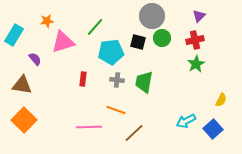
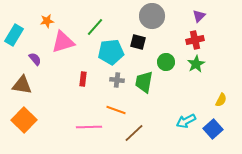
green circle: moved 4 px right, 24 px down
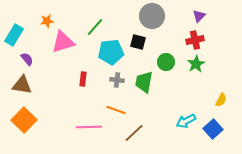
purple semicircle: moved 8 px left
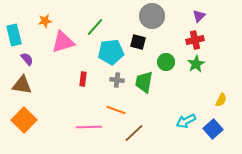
orange star: moved 2 px left
cyan rectangle: rotated 45 degrees counterclockwise
